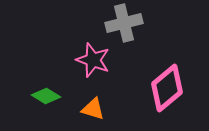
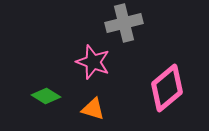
pink star: moved 2 px down
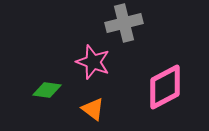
pink diamond: moved 2 px left, 1 px up; rotated 12 degrees clockwise
green diamond: moved 1 px right, 6 px up; rotated 24 degrees counterclockwise
orange triangle: rotated 20 degrees clockwise
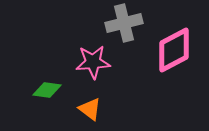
pink star: rotated 24 degrees counterclockwise
pink diamond: moved 9 px right, 37 px up
orange triangle: moved 3 px left
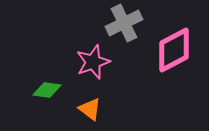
gray cross: rotated 12 degrees counterclockwise
pink star: rotated 16 degrees counterclockwise
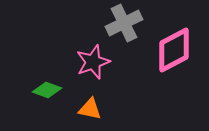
green diamond: rotated 12 degrees clockwise
orange triangle: rotated 25 degrees counterclockwise
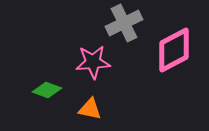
pink star: rotated 16 degrees clockwise
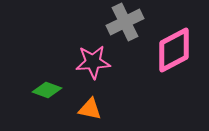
gray cross: moved 1 px right, 1 px up
